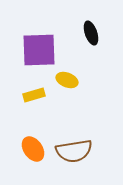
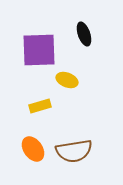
black ellipse: moved 7 px left, 1 px down
yellow rectangle: moved 6 px right, 11 px down
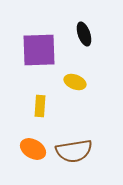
yellow ellipse: moved 8 px right, 2 px down
yellow rectangle: rotated 70 degrees counterclockwise
orange ellipse: rotated 25 degrees counterclockwise
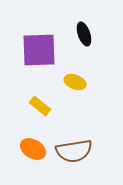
yellow rectangle: rotated 55 degrees counterclockwise
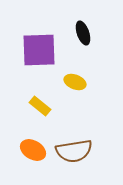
black ellipse: moved 1 px left, 1 px up
orange ellipse: moved 1 px down
